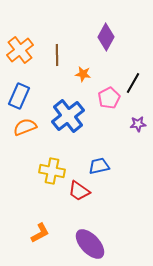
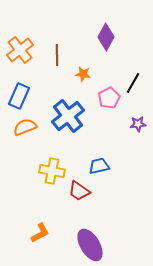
purple ellipse: moved 1 px down; rotated 12 degrees clockwise
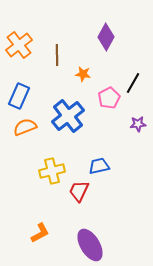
orange cross: moved 1 px left, 5 px up
yellow cross: rotated 25 degrees counterclockwise
red trapezoid: rotated 80 degrees clockwise
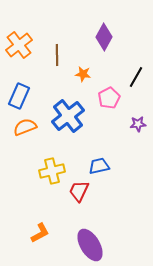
purple diamond: moved 2 px left
black line: moved 3 px right, 6 px up
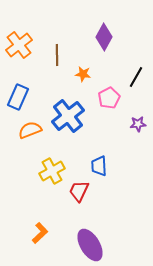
blue rectangle: moved 1 px left, 1 px down
orange semicircle: moved 5 px right, 3 px down
blue trapezoid: rotated 80 degrees counterclockwise
yellow cross: rotated 15 degrees counterclockwise
orange L-shape: rotated 15 degrees counterclockwise
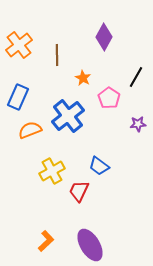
orange star: moved 4 px down; rotated 21 degrees clockwise
pink pentagon: rotated 10 degrees counterclockwise
blue trapezoid: rotated 50 degrees counterclockwise
orange L-shape: moved 6 px right, 8 px down
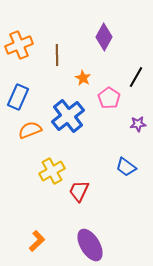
orange cross: rotated 16 degrees clockwise
blue trapezoid: moved 27 px right, 1 px down
orange L-shape: moved 9 px left
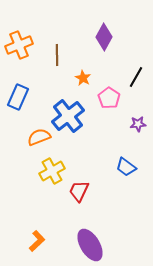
orange semicircle: moved 9 px right, 7 px down
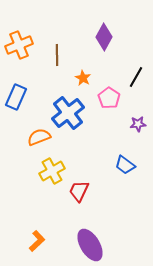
blue rectangle: moved 2 px left
blue cross: moved 3 px up
blue trapezoid: moved 1 px left, 2 px up
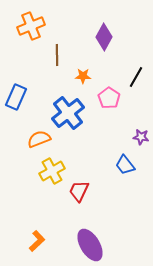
orange cross: moved 12 px right, 19 px up
orange star: moved 2 px up; rotated 28 degrees counterclockwise
purple star: moved 3 px right, 13 px down; rotated 14 degrees clockwise
orange semicircle: moved 2 px down
blue trapezoid: rotated 15 degrees clockwise
